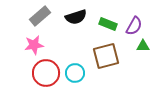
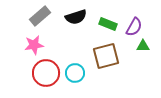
purple semicircle: moved 1 px down
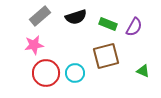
green triangle: moved 25 px down; rotated 24 degrees clockwise
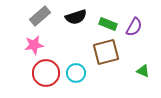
brown square: moved 4 px up
cyan circle: moved 1 px right
